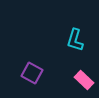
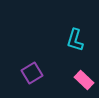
purple square: rotated 30 degrees clockwise
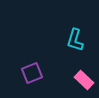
purple square: rotated 10 degrees clockwise
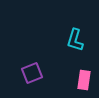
pink rectangle: rotated 54 degrees clockwise
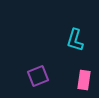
purple square: moved 6 px right, 3 px down
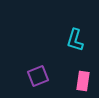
pink rectangle: moved 1 px left, 1 px down
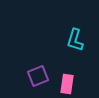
pink rectangle: moved 16 px left, 3 px down
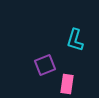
purple square: moved 7 px right, 11 px up
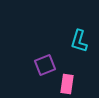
cyan L-shape: moved 4 px right, 1 px down
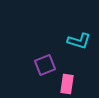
cyan L-shape: rotated 90 degrees counterclockwise
